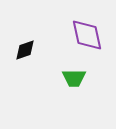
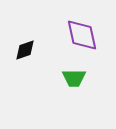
purple diamond: moved 5 px left
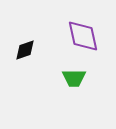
purple diamond: moved 1 px right, 1 px down
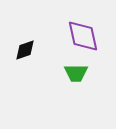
green trapezoid: moved 2 px right, 5 px up
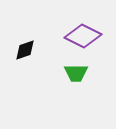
purple diamond: rotated 51 degrees counterclockwise
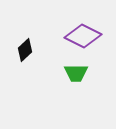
black diamond: rotated 25 degrees counterclockwise
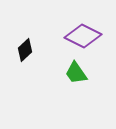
green trapezoid: rotated 55 degrees clockwise
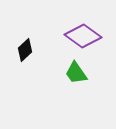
purple diamond: rotated 9 degrees clockwise
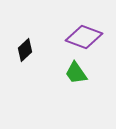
purple diamond: moved 1 px right, 1 px down; rotated 15 degrees counterclockwise
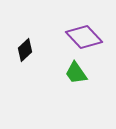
purple diamond: rotated 27 degrees clockwise
